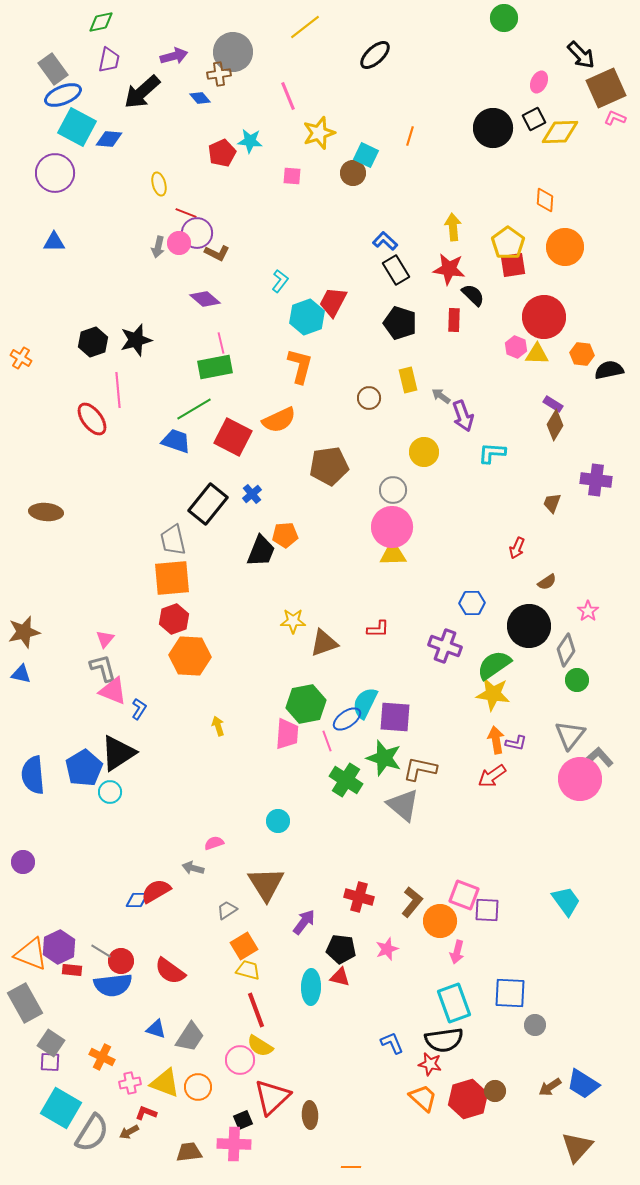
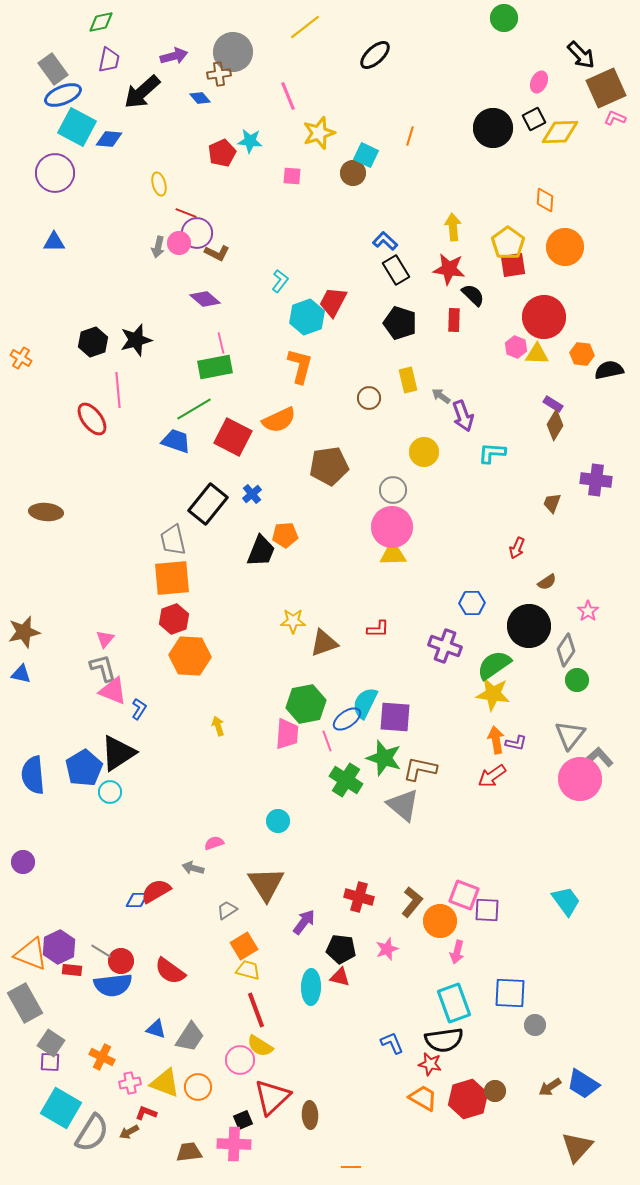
orange trapezoid at (423, 1098): rotated 12 degrees counterclockwise
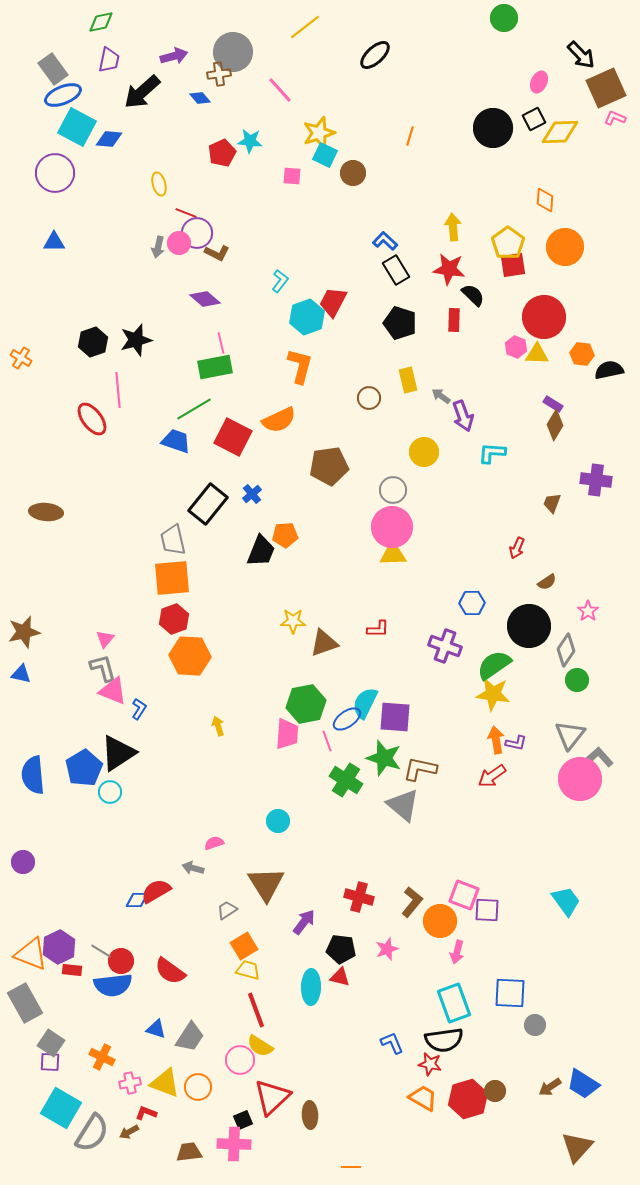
pink line at (288, 96): moved 8 px left, 6 px up; rotated 20 degrees counterclockwise
cyan square at (366, 155): moved 41 px left
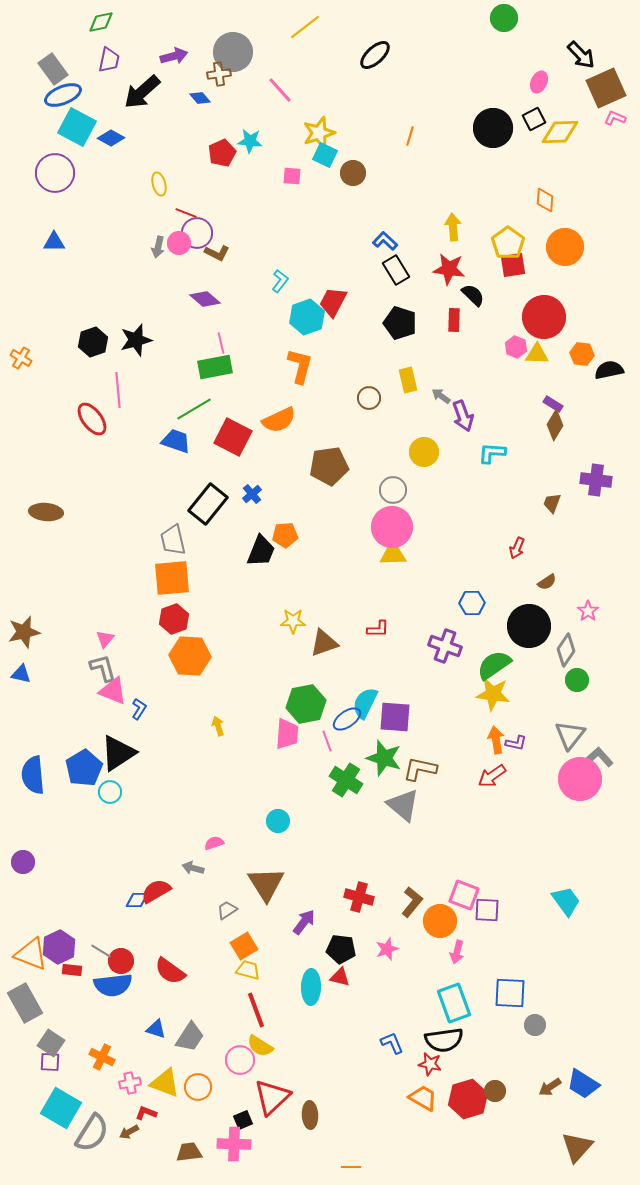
blue diamond at (109, 139): moved 2 px right, 1 px up; rotated 24 degrees clockwise
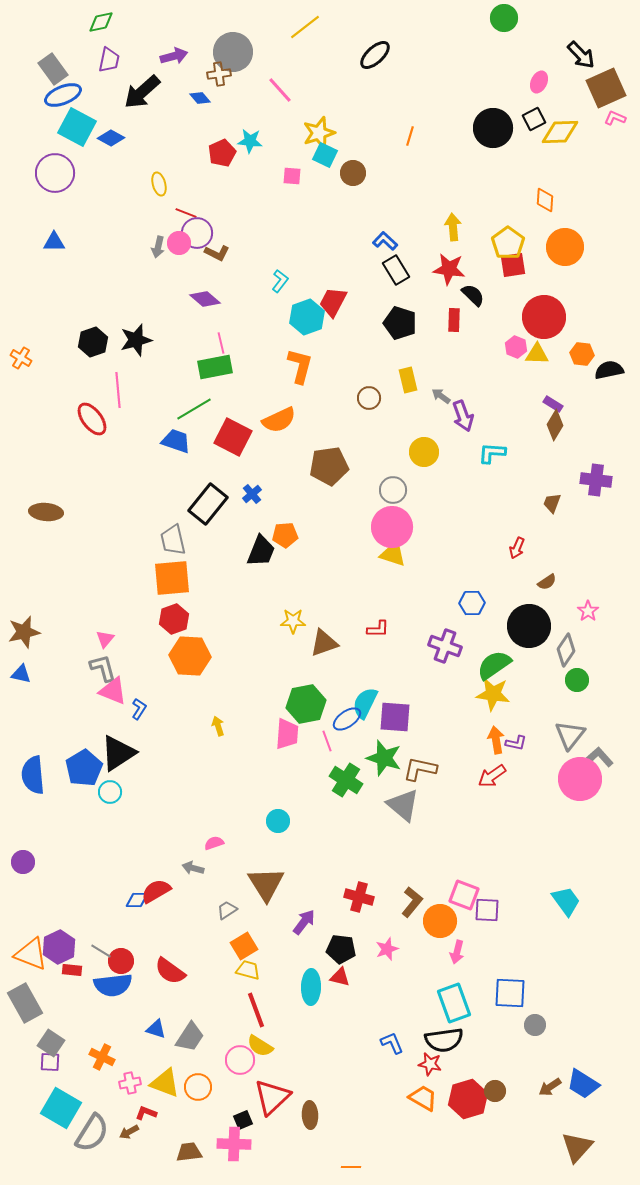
yellow triangle at (393, 554): rotated 20 degrees clockwise
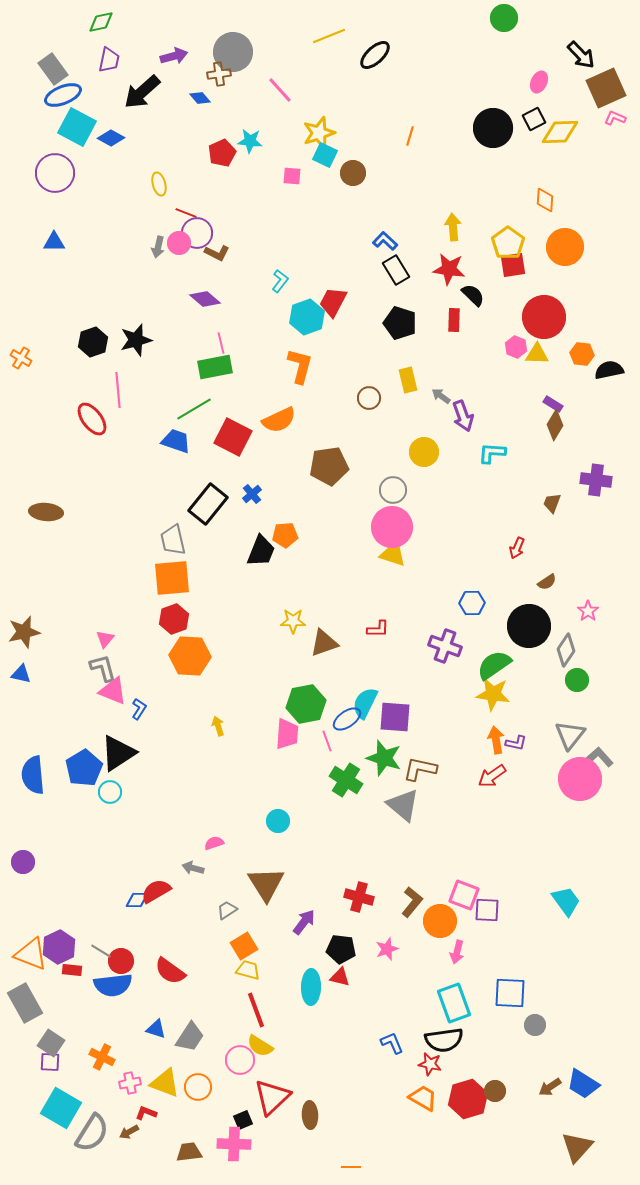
yellow line at (305, 27): moved 24 px right, 9 px down; rotated 16 degrees clockwise
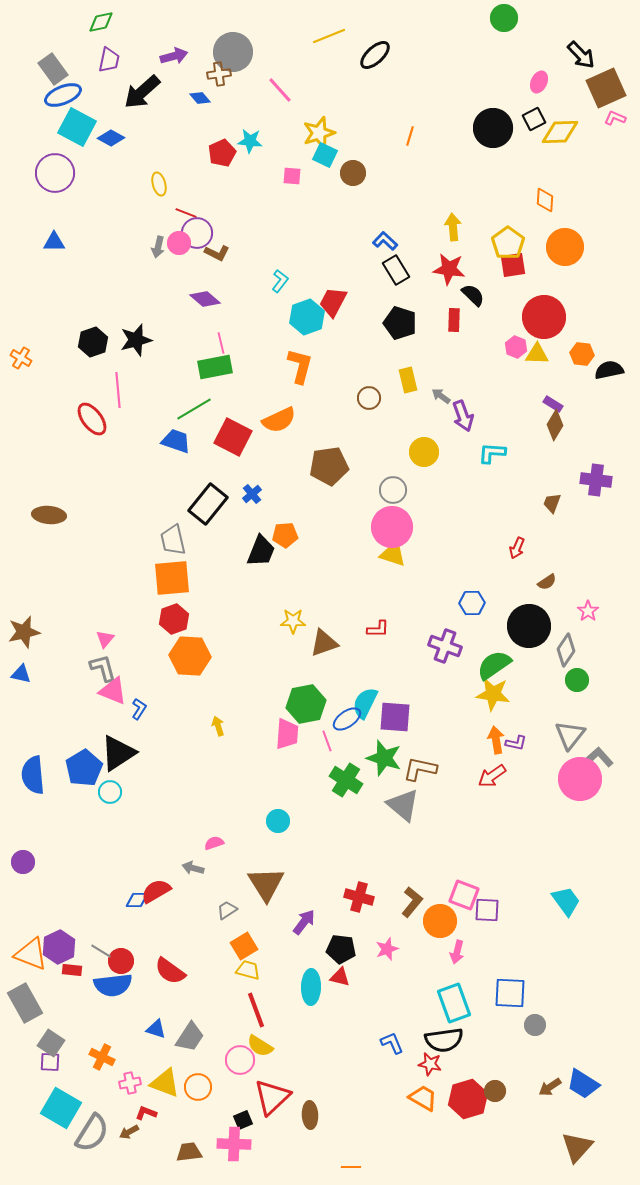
brown ellipse at (46, 512): moved 3 px right, 3 px down
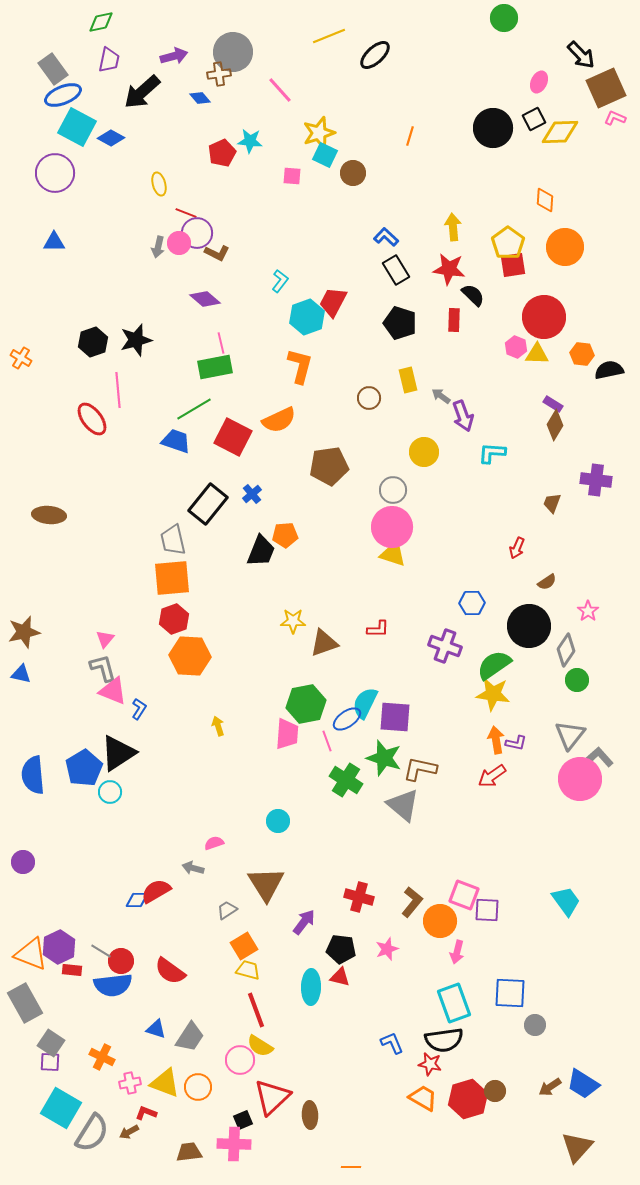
blue L-shape at (385, 241): moved 1 px right, 4 px up
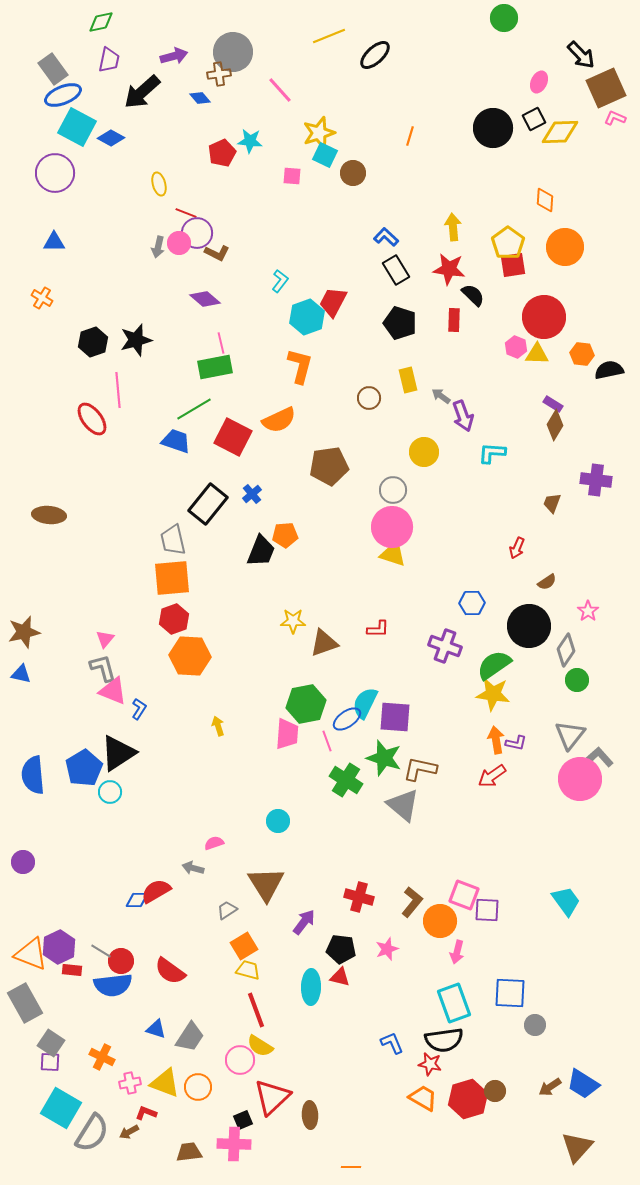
orange cross at (21, 358): moved 21 px right, 60 px up
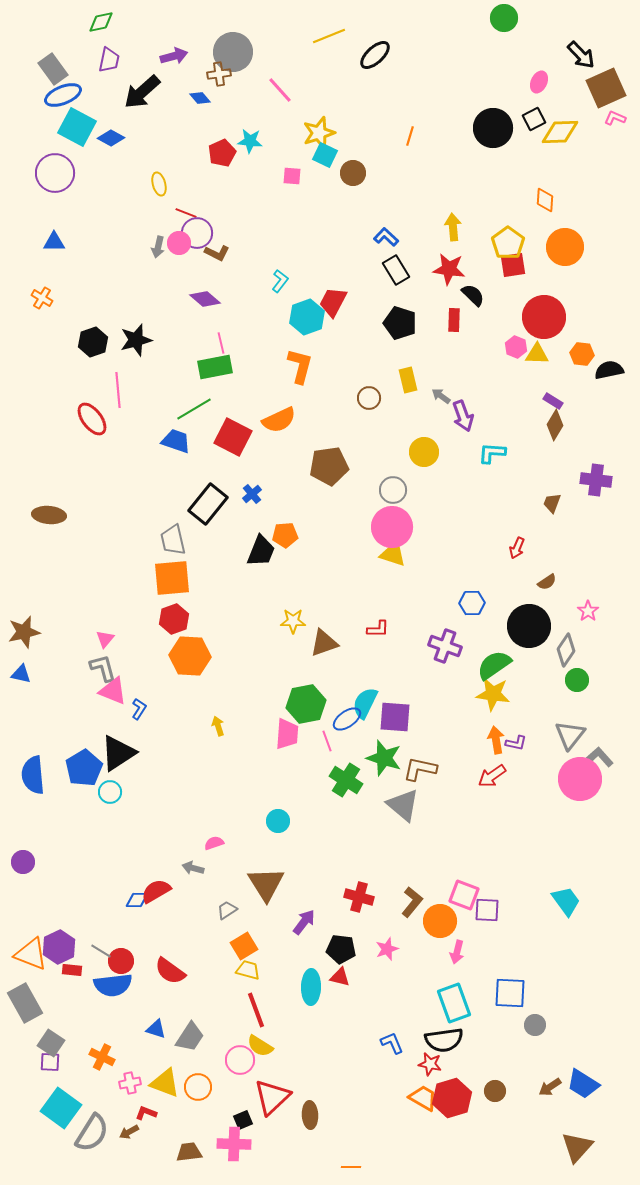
purple rectangle at (553, 404): moved 3 px up
red hexagon at (468, 1099): moved 16 px left, 1 px up
cyan square at (61, 1108): rotated 6 degrees clockwise
